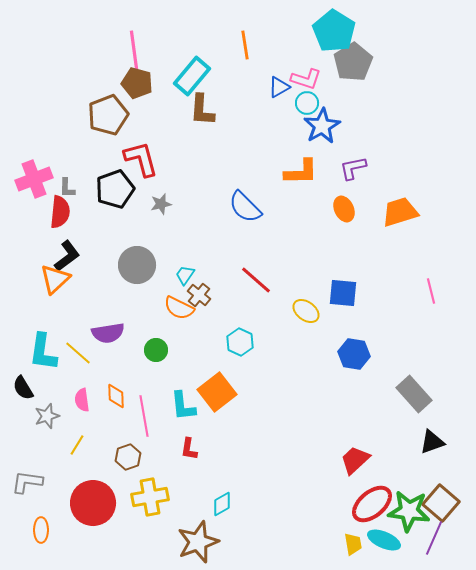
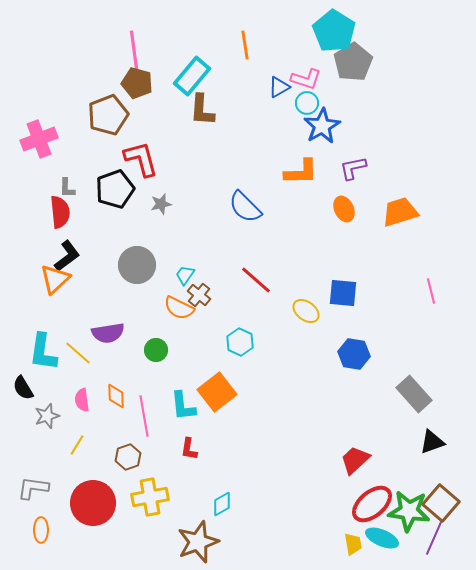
pink cross at (34, 179): moved 5 px right, 40 px up
red semicircle at (60, 212): rotated 12 degrees counterclockwise
gray L-shape at (27, 482): moved 6 px right, 6 px down
cyan ellipse at (384, 540): moved 2 px left, 2 px up
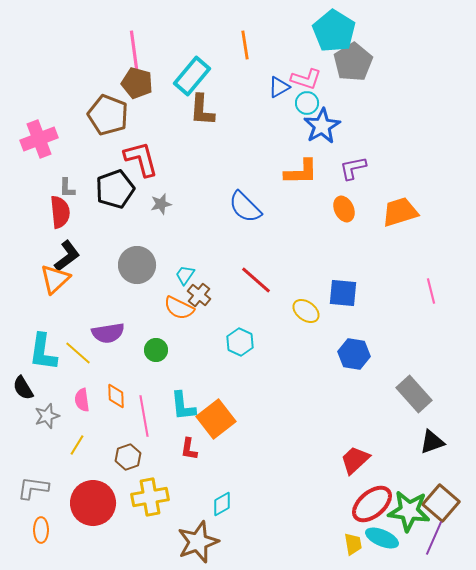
brown pentagon at (108, 115): rotated 30 degrees counterclockwise
orange square at (217, 392): moved 1 px left, 27 px down
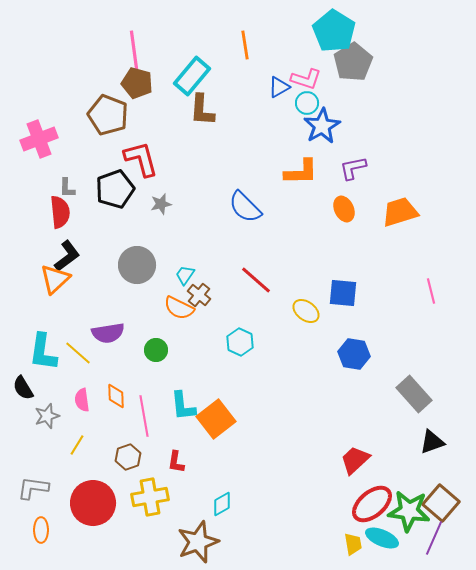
red L-shape at (189, 449): moved 13 px left, 13 px down
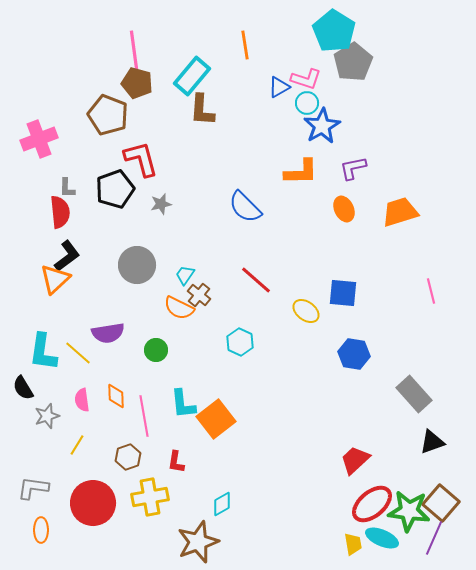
cyan L-shape at (183, 406): moved 2 px up
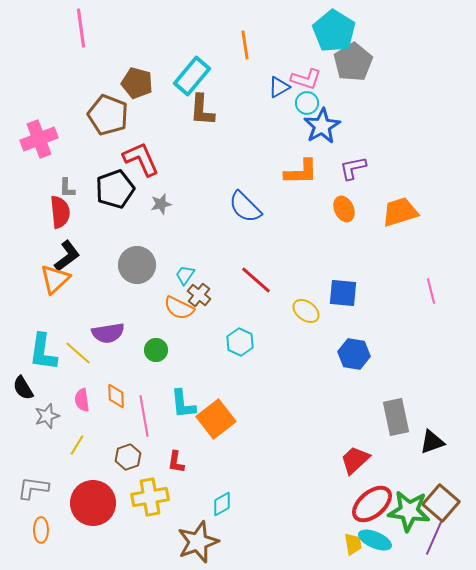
pink line at (134, 50): moved 53 px left, 22 px up
red L-shape at (141, 159): rotated 9 degrees counterclockwise
gray rectangle at (414, 394): moved 18 px left, 23 px down; rotated 30 degrees clockwise
cyan ellipse at (382, 538): moved 7 px left, 2 px down
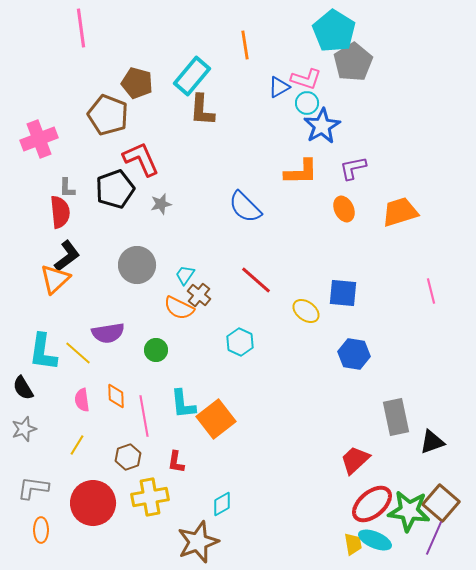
gray star at (47, 416): moved 23 px left, 13 px down
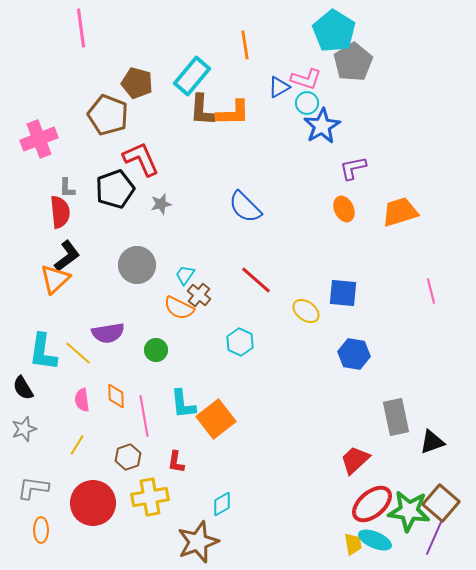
orange L-shape at (301, 172): moved 68 px left, 59 px up
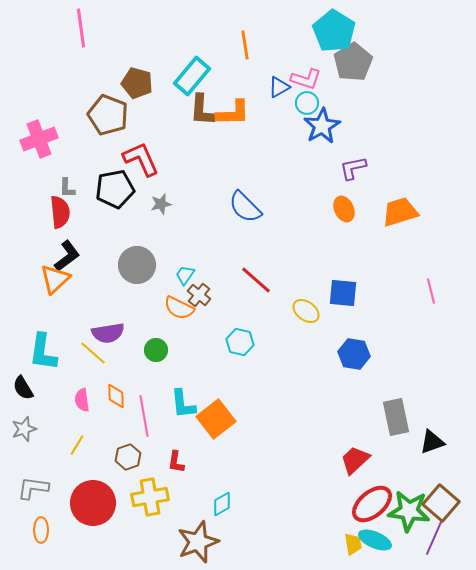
black pentagon at (115, 189): rotated 9 degrees clockwise
cyan hexagon at (240, 342): rotated 12 degrees counterclockwise
yellow line at (78, 353): moved 15 px right
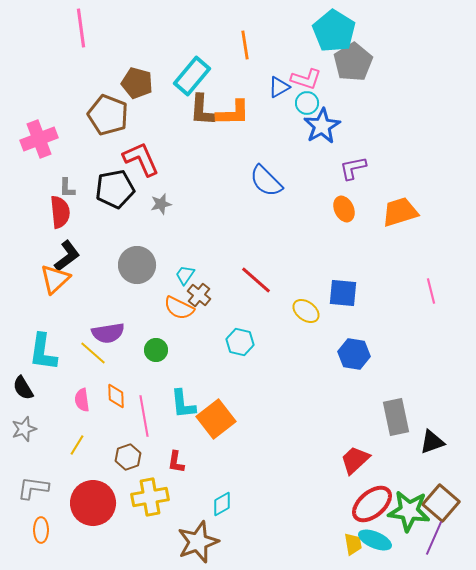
blue semicircle at (245, 207): moved 21 px right, 26 px up
